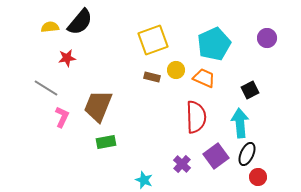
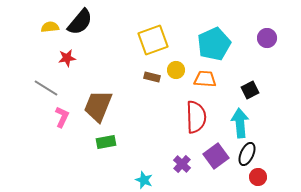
orange trapezoid: moved 1 px right, 1 px down; rotated 20 degrees counterclockwise
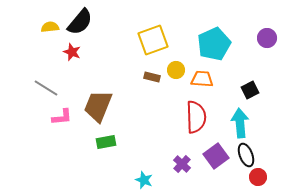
red star: moved 5 px right, 6 px up; rotated 30 degrees clockwise
orange trapezoid: moved 3 px left
pink L-shape: rotated 60 degrees clockwise
black ellipse: moved 1 px left, 1 px down; rotated 45 degrees counterclockwise
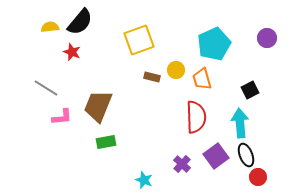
yellow square: moved 14 px left
orange trapezoid: rotated 110 degrees counterclockwise
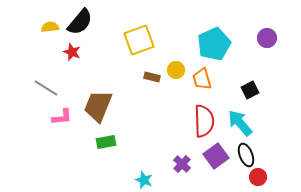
red semicircle: moved 8 px right, 4 px down
cyan arrow: rotated 36 degrees counterclockwise
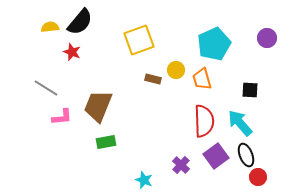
brown rectangle: moved 1 px right, 2 px down
black square: rotated 30 degrees clockwise
purple cross: moved 1 px left, 1 px down
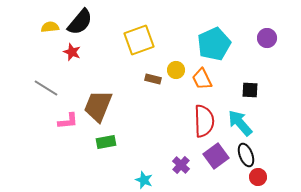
orange trapezoid: rotated 10 degrees counterclockwise
pink L-shape: moved 6 px right, 4 px down
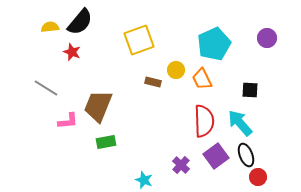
brown rectangle: moved 3 px down
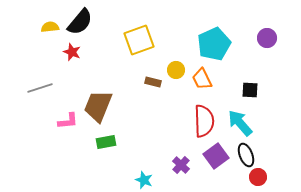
gray line: moved 6 px left; rotated 50 degrees counterclockwise
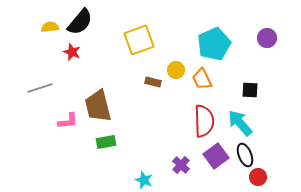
brown trapezoid: rotated 36 degrees counterclockwise
black ellipse: moved 1 px left
